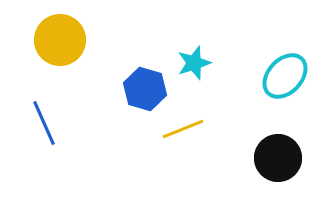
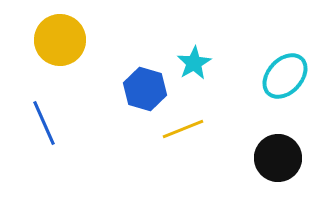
cyan star: rotated 12 degrees counterclockwise
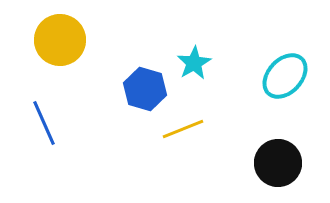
black circle: moved 5 px down
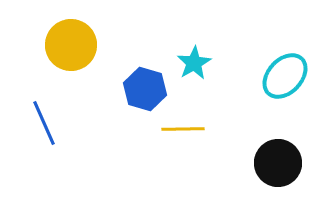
yellow circle: moved 11 px right, 5 px down
yellow line: rotated 21 degrees clockwise
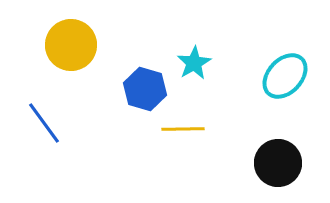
blue line: rotated 12 degrees counterclockwise
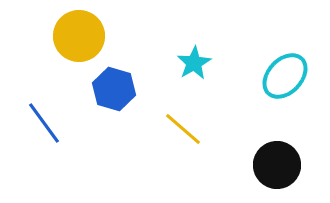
yellow circle: moved 8 px right, 9 px up
blue hexagon: moved 31 px left
yellow line: rotated 42 degrees clockwise
black circle: moved 1 px left, 2 px down
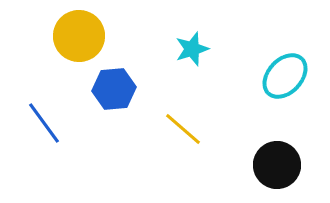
cyan star: moved 2 px left, 14 px up; rotated 12 degrees clockwise
blue hexagon: rotated 21 degrees counterclockwise
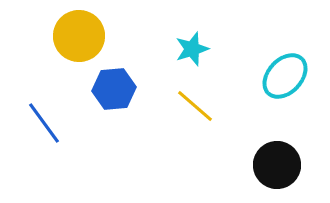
yellow line: moved 12 px right, 23 px up
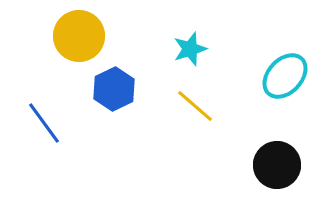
cyan star: moved 2 px left
blue hexagon: rotated 21 degrees counterclockwise
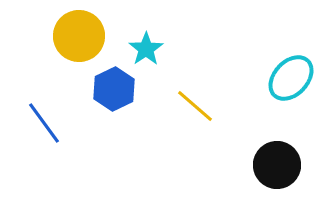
cyan star: moved 44 px left; rotated 16 degrees counterclockwise
cyan ellipse: moved 6 px right, 2 px down
